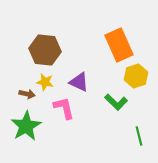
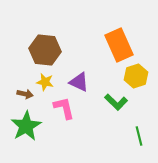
brown arrow: moved 2 px left
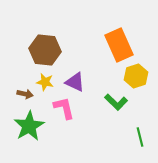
purple triangle: moved 4 px left
green star: moved 3 px right
green line: moved 1 px right, 1 px down
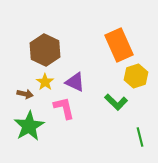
brown hexagon: rotated 20 degrees clockwise
yellow star: rotated 24 degrees clockwise
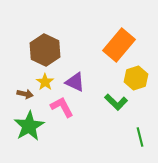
orange rectangle: rotated 64 degrees clockwise
yellow hexagon: moved 2 px down
pink L-shape: moved 2 px left, 1 px up; rotated 15 degrees counterclockwise
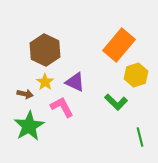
yellow hexagon: moved 3 px up
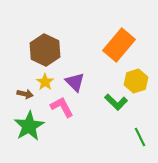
yellow hexagon: moved 6 px down
purple triangle: rotated 20 degrees clockwise
green line: rotated 12 degrees counterclockwise
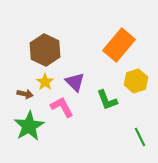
green L-shape: moved 9 px left, 2 px up; rotated 25 degrees clockwise
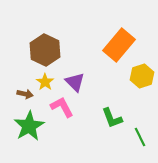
yellow hexagon: moved 6 px right, 5 px up
green L-shape: moved 5 px right, 18 px down
